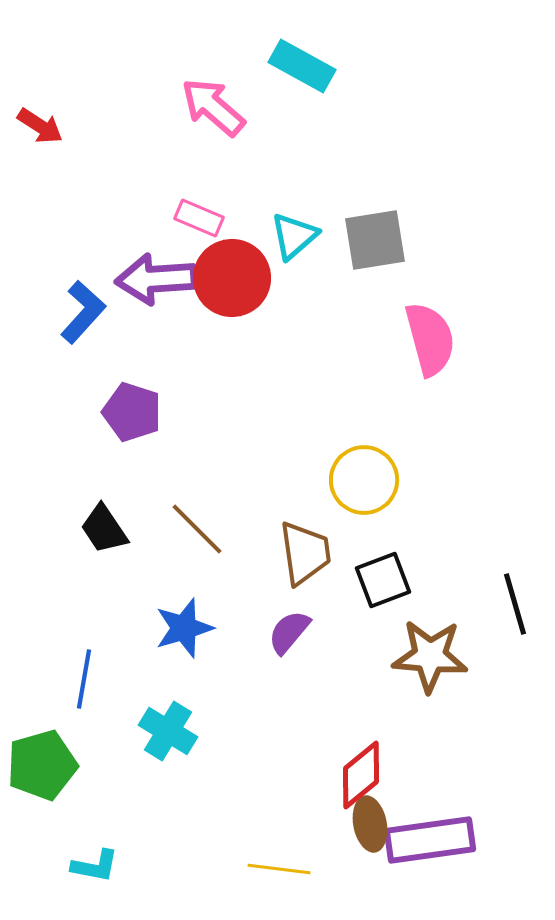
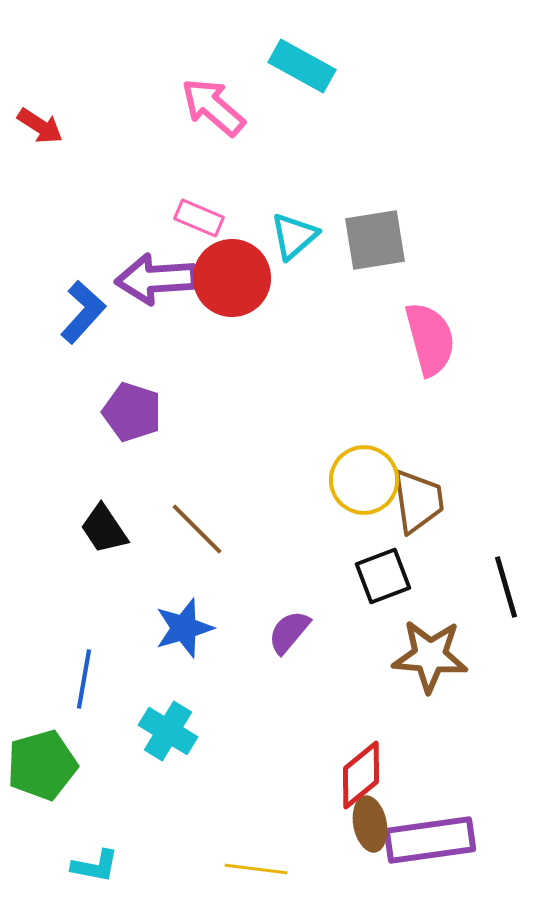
brown trapezoid: moved 113 px right, 52 px up
black square: moved 4 px up
black line: moved 9 px left, 17 px up
yellow line: moved 23 px left
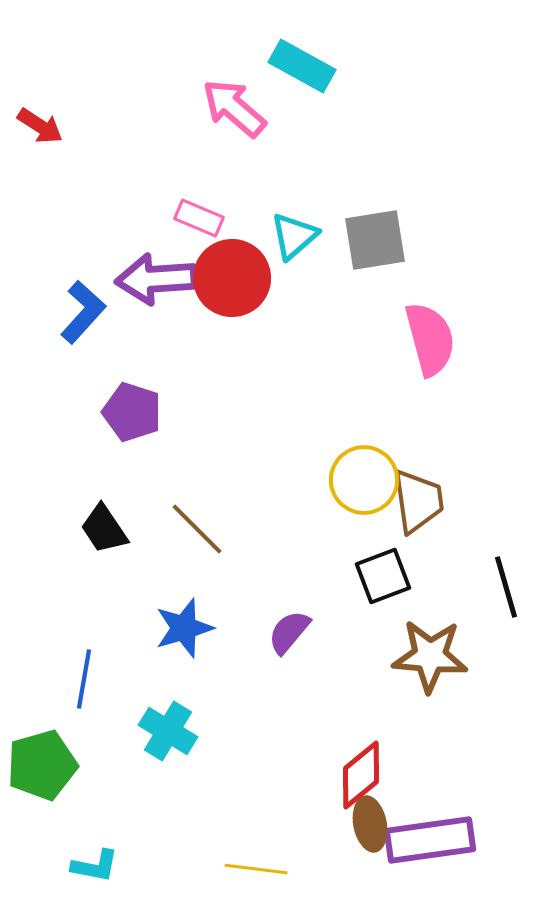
pink arrow: moved 21 px right, 1 px down
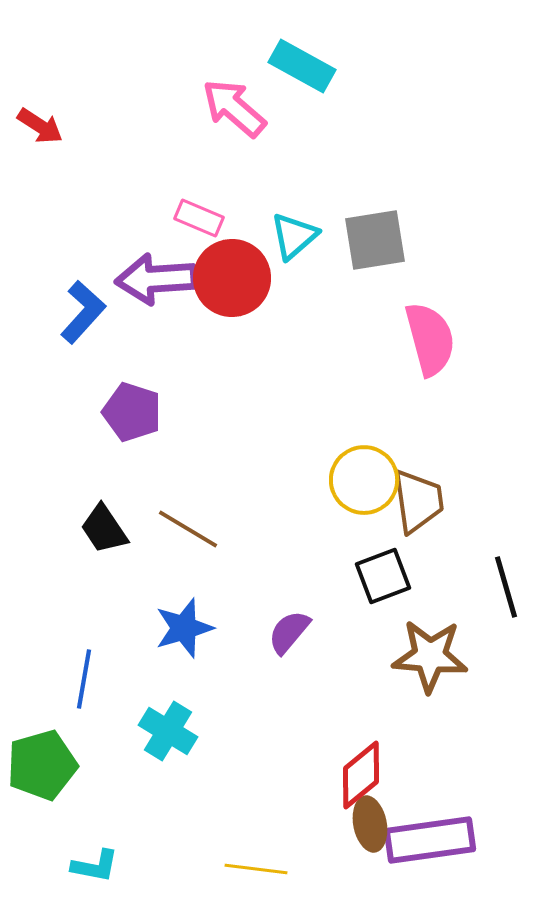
brown line: moved 9 px left; rotated 14 degrees counterclockwise
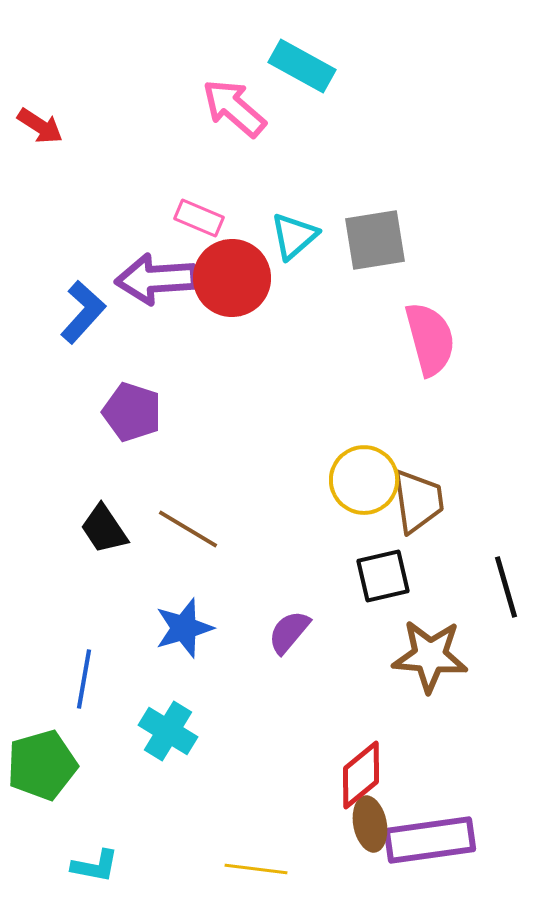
black square: rotated 8 degrees clockwise
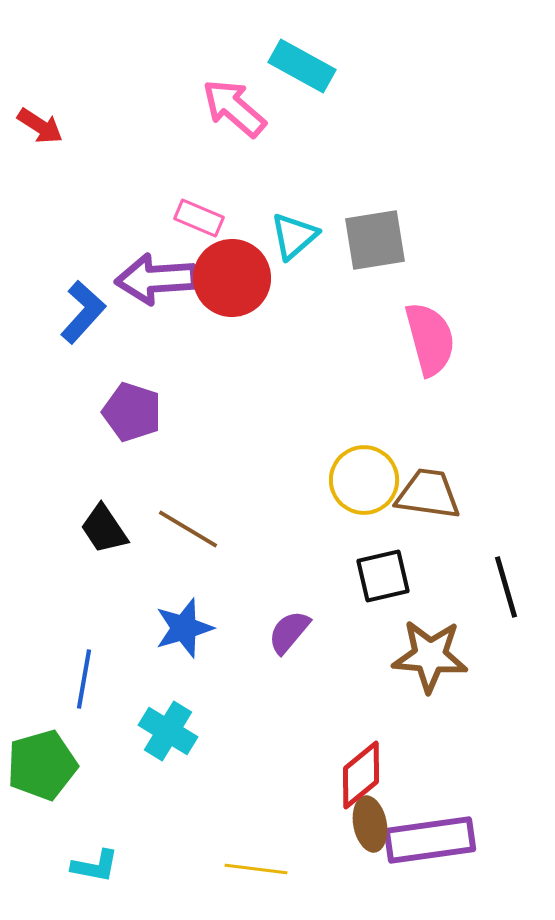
brown trapezoid: moved 10 px right, 7 px up; rotated 74 degrees counterclockwise
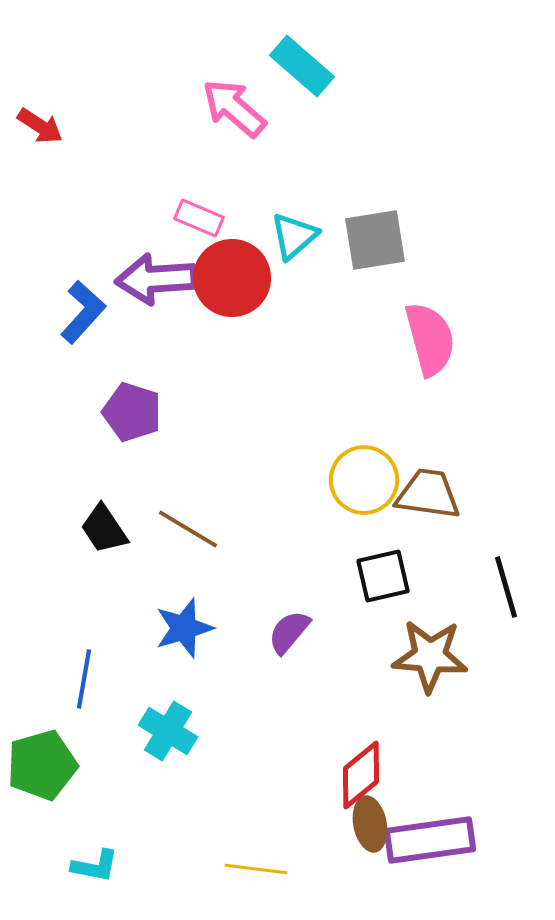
cyan rectangle: rotated 12 degrees clockwise
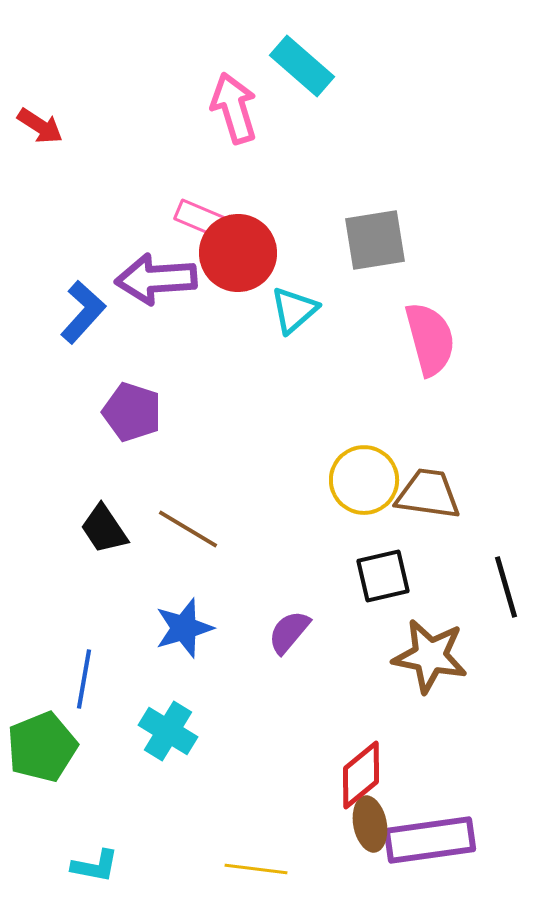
pink arrow: rotated 32 degrees clockwise
cyan triangle: moved 74 px down
red circle: moved 6 px right, 25 px up
brown star: rotated 6 degrees clockwise
green pentagon: moved 18 px up; rotated 6 degrees counterclockwise
